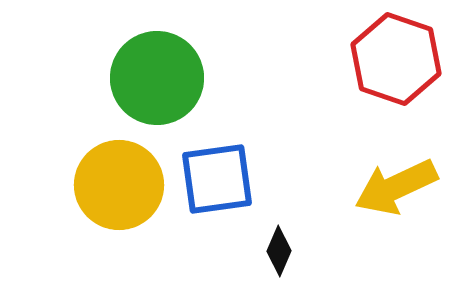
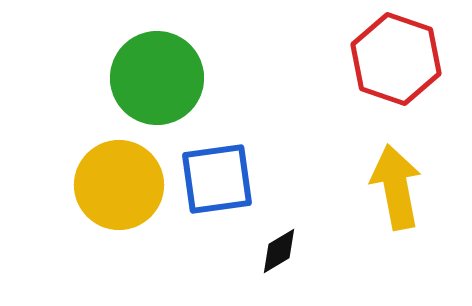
yellow arrow: rotated 104 degrees clockwise
black diamond: rotated 36 degrees clockwise
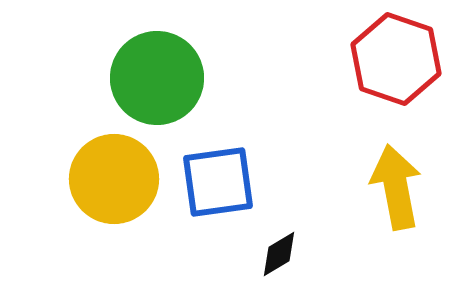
blue square: moved 1 px right, 3 px down
yellow circle: moved 5 px left, 6 px up
black diamond: moved 3 px down
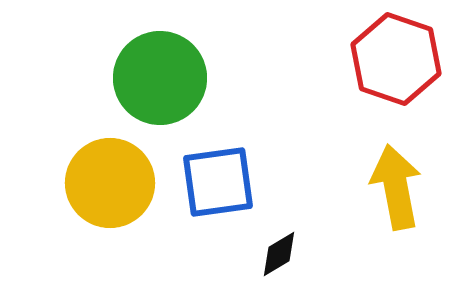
green circle: moved 3 px right
yellow circle: moved 4 px left, 4 px down
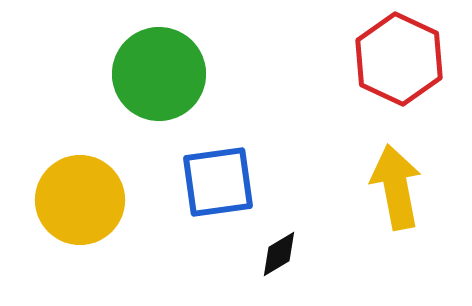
red hexagon: moved 3 px right; rotated 6 degrees clockwise
green circle: moved 1 px left, 4 px up
yellow circle: moved 30 px left, 17 px down
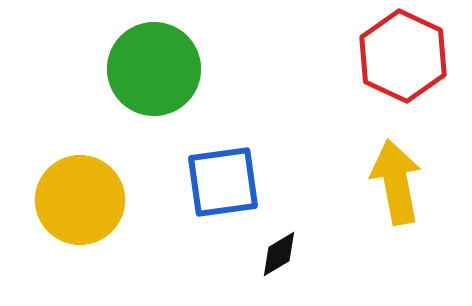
red hexagon: moved 4 px right, 3 px up
green circle: moved 5 px left, 5 px up
blue square: moved 5 px right
yellow arrow: moved 5 px up
